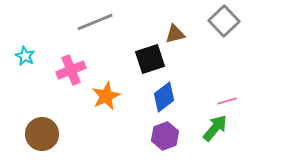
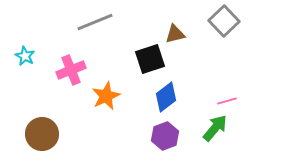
blue diamond: moved 2 px right
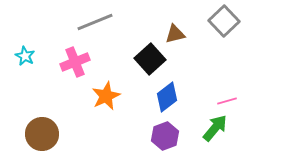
black square: rotated 24 degrees counterclockwise
pink cross: moved 4 px right, 8 px up
blue diamond: moved 1 px right
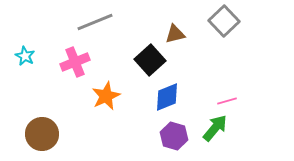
black square: moved 1 px down
blue diamond: rotated 16 degrees clockwise
purple hexagon: moved 9 px right; rotated 24 degrees counterclockwise
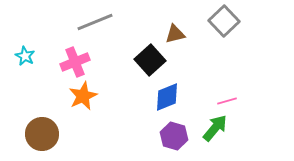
orange star: moved 23 px left
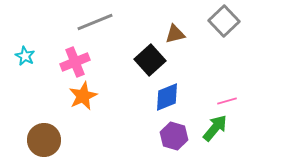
brown circle: moved 2 px right, 6 px down
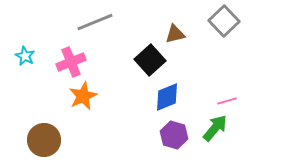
pink cross: moved 4 px left
purple hexagon: moved 1 px up
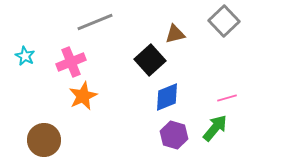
pink line: moved 3 px up
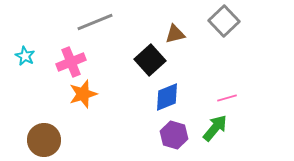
orange star: moved 2 px up; rotated 8 degrees clockwise
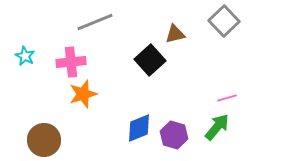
pink cross: rotated 16 degrees clockwise
blue diamond: moved 28 px left, 31 px down
green arrow: moved 2 px right, 1 px up
